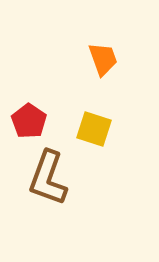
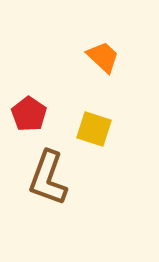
orange trapezoid: moved 2 px up; rotated 27 degrees counterclockwise
red pentagon: moved 7 px up
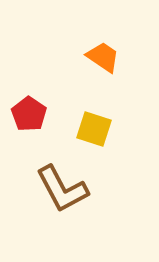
orange trapezoid: rotated 9 degrees counterclockwise
brown L-shape: moved 14 px right, 11 px down; rotated 48 degrees counterclockwise
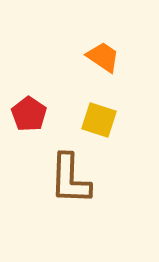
yellow square: moved 5 px right, 9 px up
brown L-shape: moved 8 px right, 10 px up; rotated 30 degrees clockwise
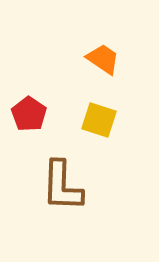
orange trapezoid: moved 2 px down
brown L-shape: moved 8 px left, 7 px down
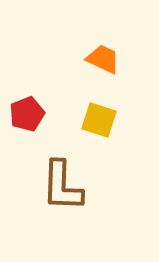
orange trapezoid: rotated 9 degrees counterclockwise
red pentagon: moved 2 px left; rotated 16 degrees clockwise
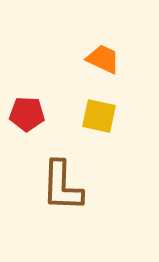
red pentagon: rotated 24 degrees clockwise
yellow square: moved 4 px up; rotated 6 degrees counterclockwise
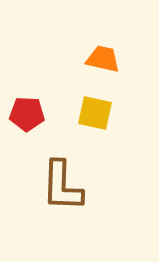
orange trapezoid: rotated 12 degrees counterclockwise
yellow square: moved 4 px left, 3 px up
